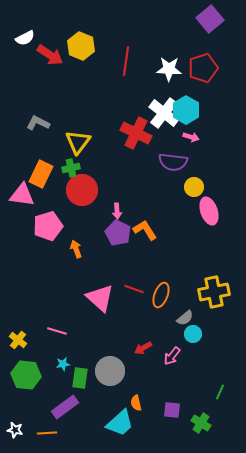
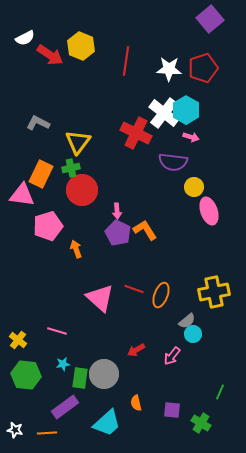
gray semicircle at (185, 318): moved 2 px right, 3 px down
red arrow at (143, 348): moved 7 px left, 2 px down
gray circle at (110, 371): moved 6 px left, 3 px down
cyan trapezoid at (120, 423): moved 13 px left
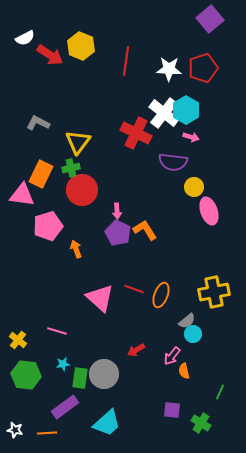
orange semicircle at (136, 403): moved 48 px right, 32 px up
